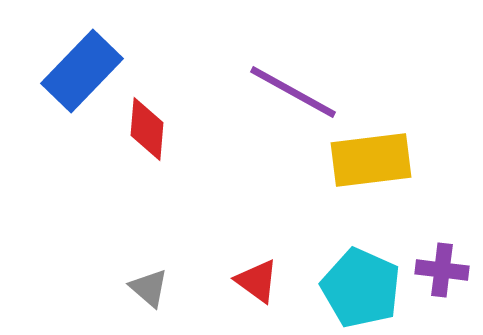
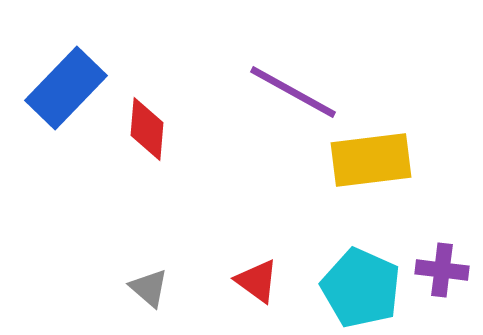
blue rectangle: moved 16 px left, 17 px down
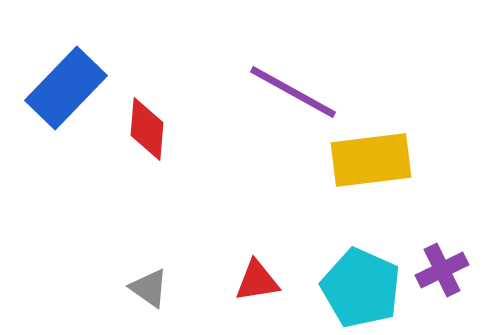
purple cross: rotated 33 degrees counterclockwise
red triangle: rotated 45 degrees counterclockwise
gray triangle: rotated 6 degrees counterclockwise
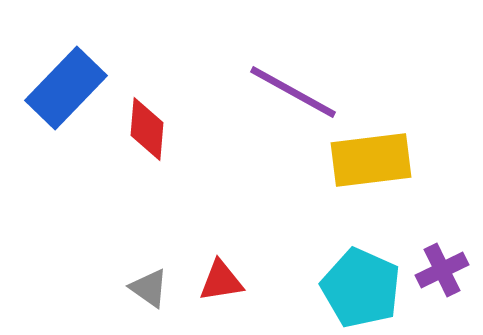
red triangle: moved 36 px left
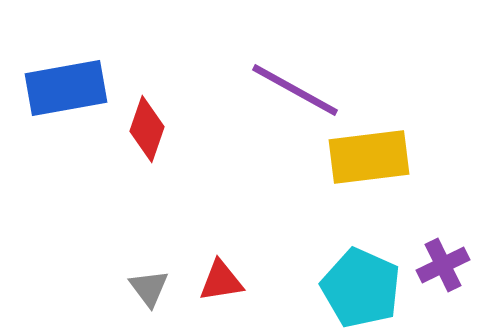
blue rectangle: rotated 36 degrees clockwise
purple line: moved 2 px right, 2 px up
red diamond: rotated 14 degrees clockwise
yellow rectangle: moved 2 px left, 3 px up
purple cross: moved 1 px right, 5 px up
gray triangle: rotated 18 degrees clockwise
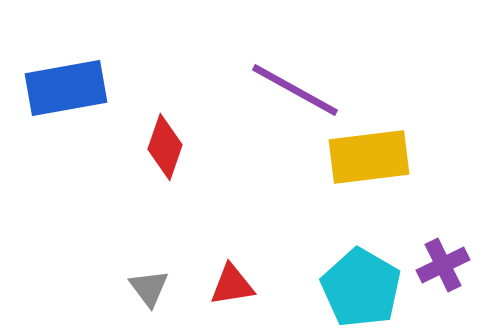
red diamond: moved 18 px right, 18 px down
red triangle: moved 11 px right, 4 px down
cyan pentagon: rotated 6 degrees clockwise
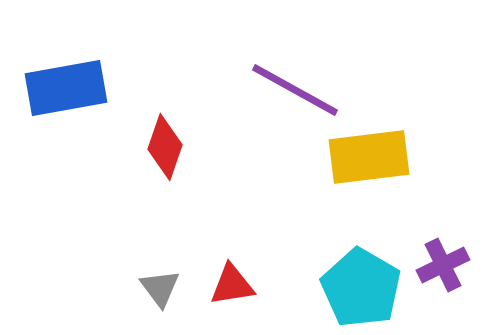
gray triangle: moved 11 px right
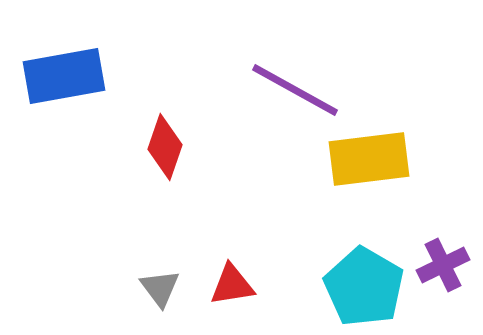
blue rectangle: moved 2 px left, 12 px up
yellow rectangle: moved 2 px down
cyan pentagon: moved 3 px right, 1 px up
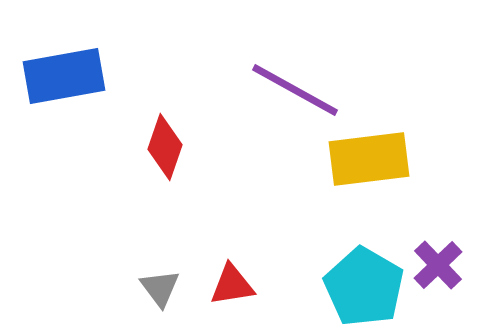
purple cross: moved 5 px left; rotated 18 degrees counterclockwise
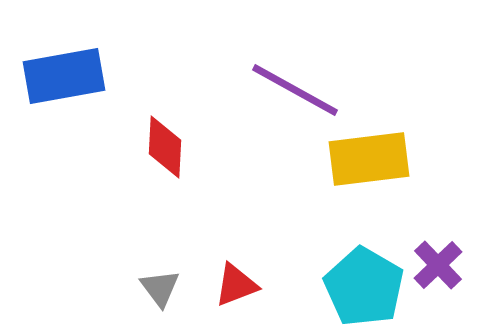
red diamond: rotated 16 degrees counterclockwise
red triangle: moved 4 px right; rotated 12 degrees counterclockwise
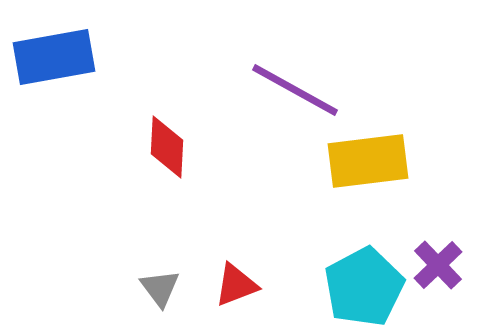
blue rectangle: moved 10 px left, 19 px up
red diamond: moved 2 px right
yellow rectangle: moved 1 px left, 2 px down
cyan pentagon: rotated 14 degrees clockwise
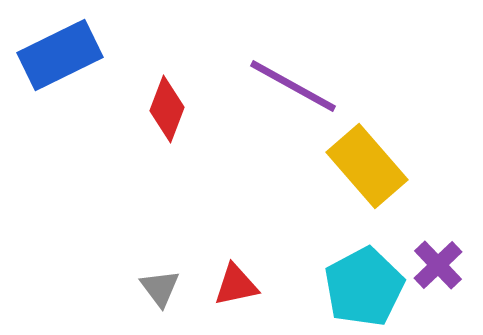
blue rectangle: moved 6 px right, 2 px up; rotated 16 degrees counterclockwise
purple line: moved 2 px left, 4 px up
red diamond: moved 38 px up; rotated 18 degrees clockwise
yellow rectangle: moved 1 px left, 5 px down; rotated 56 degrees clockwise
red triangle: rotated 9 degrees clockwise
